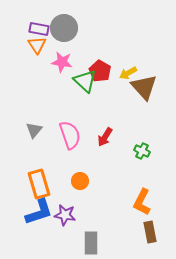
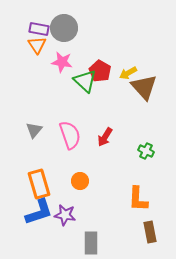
green cross: moved 4 px right
orange L-shape: moved 4 px left, 3 px up; rotated 24 degrees counterclockwise
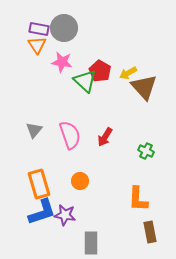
blue L-shape: moved 3 px right
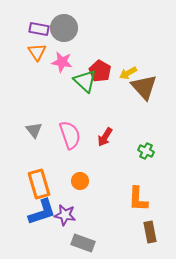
orange triangle: moved 7 px down
gray triangle: rotated 18 degrees counterclockwise
gray rectangle: moved 8 px left; rotated 70 degrees counterclockwise
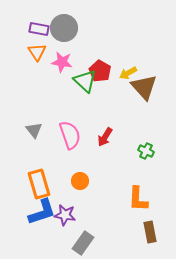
gray rectangle: rotated 75 degrees counterclockwise
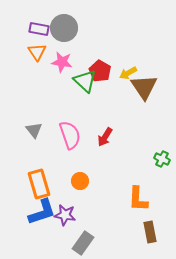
brown triangle: rotated 8 degrees clockwise
green cross: moved 16 px right, 8 px down
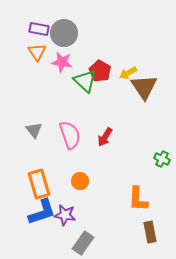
gray circle: moved 5 px down
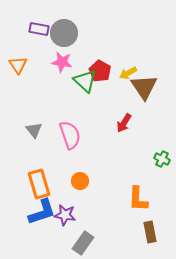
orange triangle: moved 19 px left, 13 px down
red arrow: moved 19 px right, 14 px up
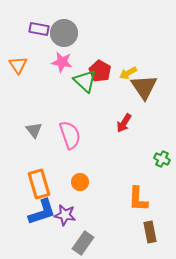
orange circle: moved 1 px down
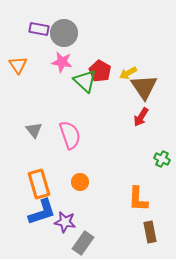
red arrow: moved 17 px right, 6 px up
purple star: moved 7 px down
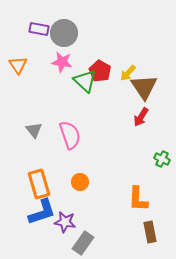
yellow arrow: rotated 18 degrees counterclockwise
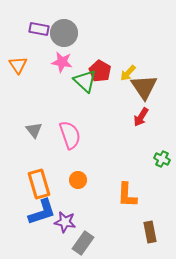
orange circle: moved 2 px left, 2 px up
orange L-shape: moved 11 px left, 4 px up
